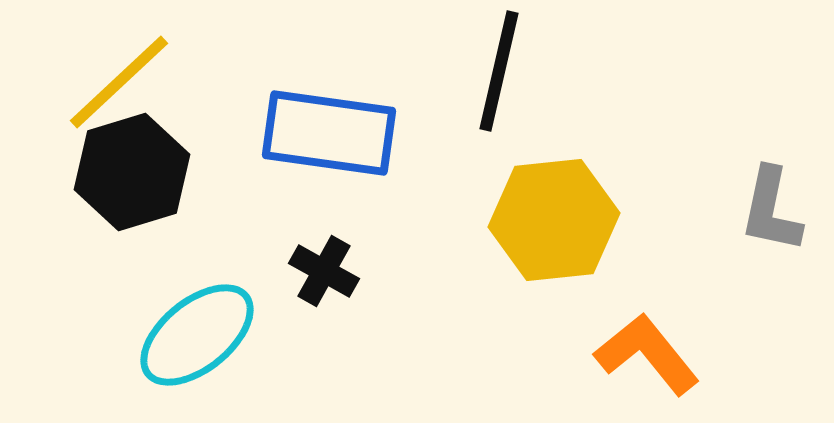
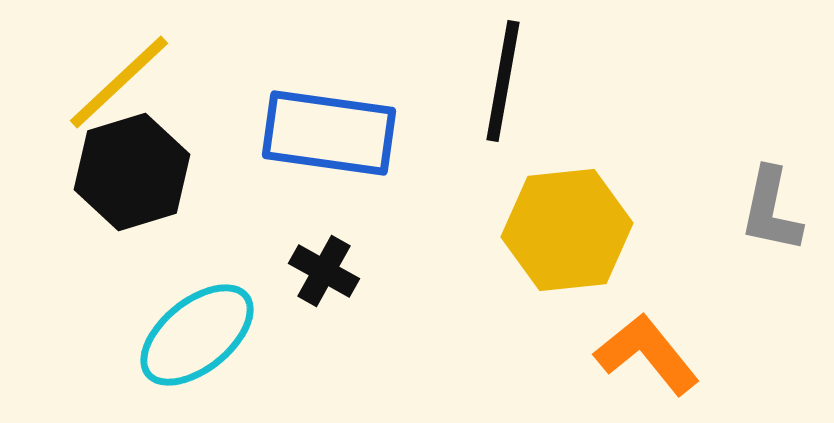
black line: moved 4 px right, 10 px down; rotated 3 degrees counterclockwise
yellow hexagon: moved 13 px right, 10 px down
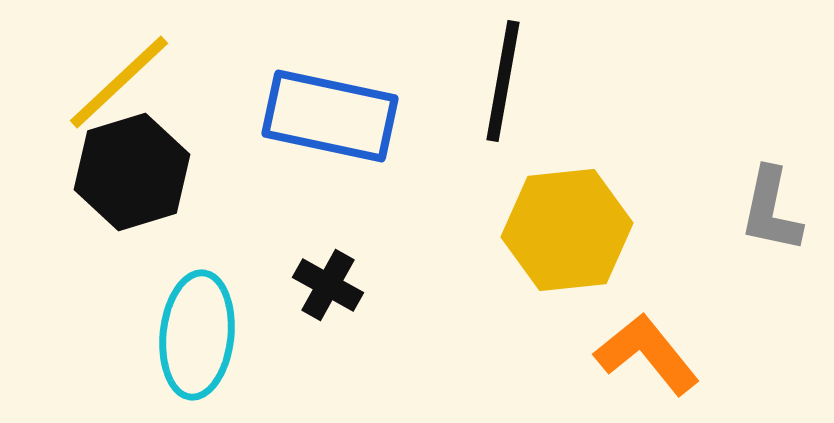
blue rectangle: moved 1 px right, 17 px up; rotated 4 degrees clockwise
black cross: moved 4 px right, 14 px down
cyan ellipse: rotated 45 degrees counterclockwise
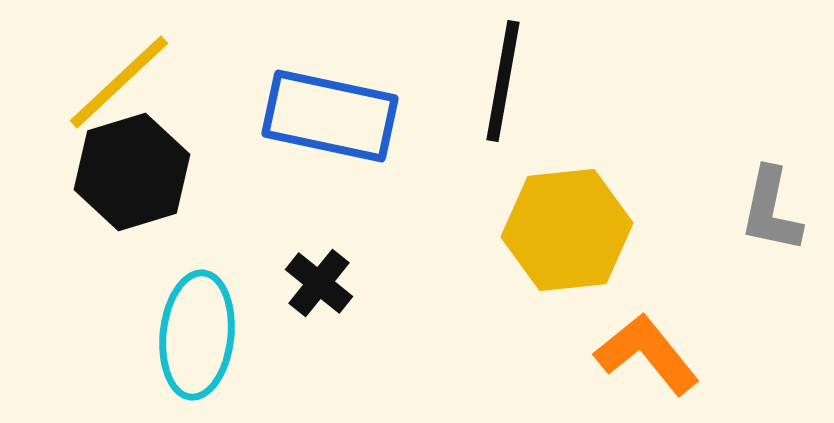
black cross: moved 9 px left, 2 px up; rotated 10 degrees clockwise
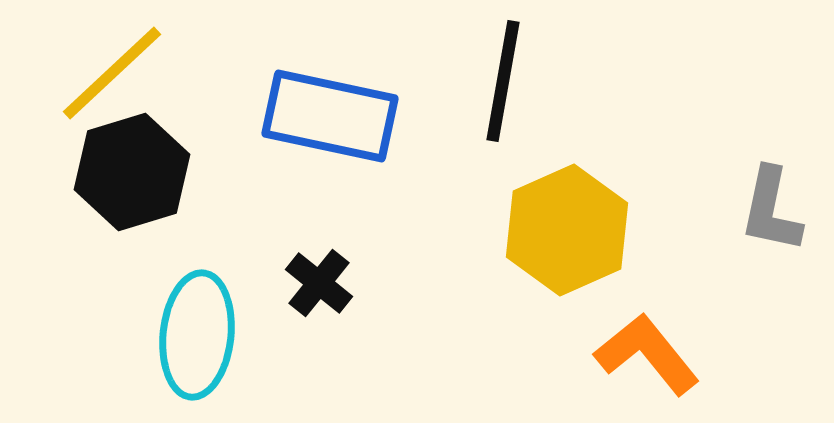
yellow line: moved 7 px left, 9 px up
yellow hexagon: rotated 18 degrees counterclockwise
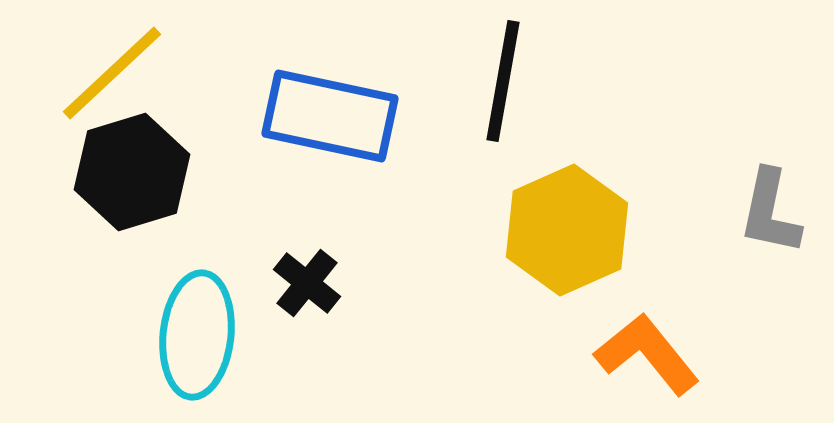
gray L-shape: moved 1 px left, 2 px down
black cross: moved 12 px left
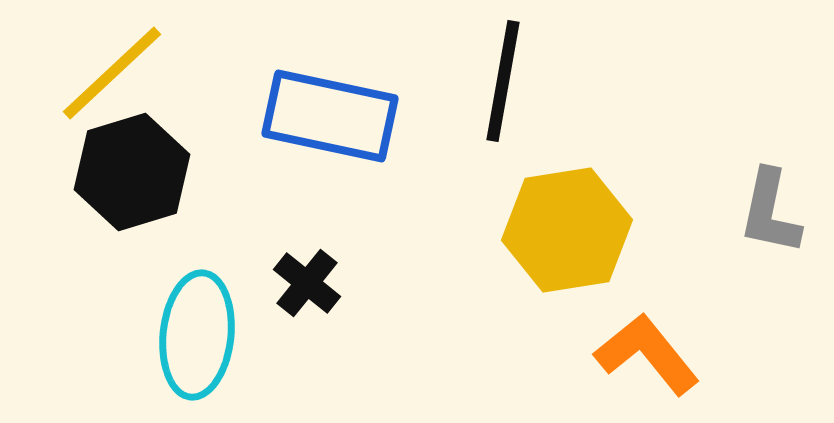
yellow hexagon: rotated 15 degrees clockwise
